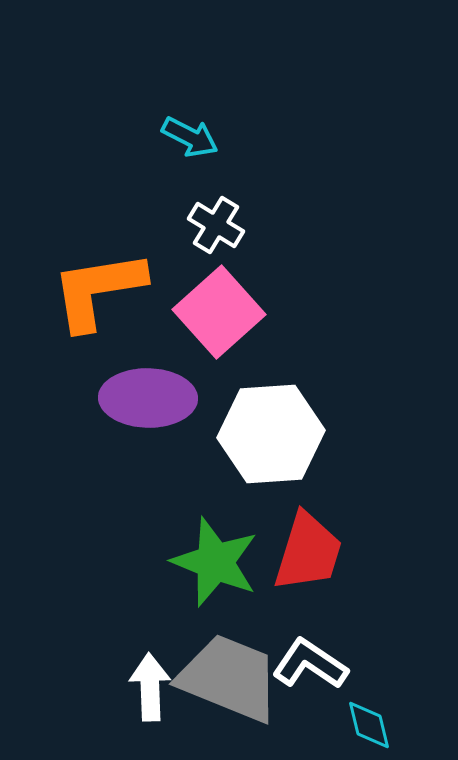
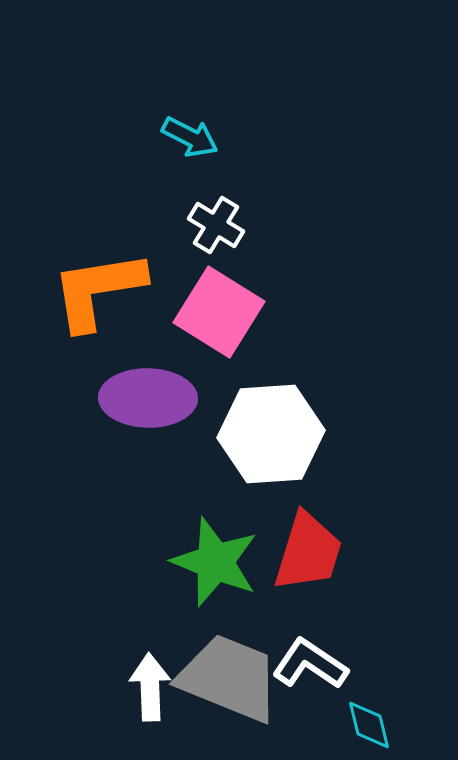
pink square: rotated 16 degrees counterclockwise
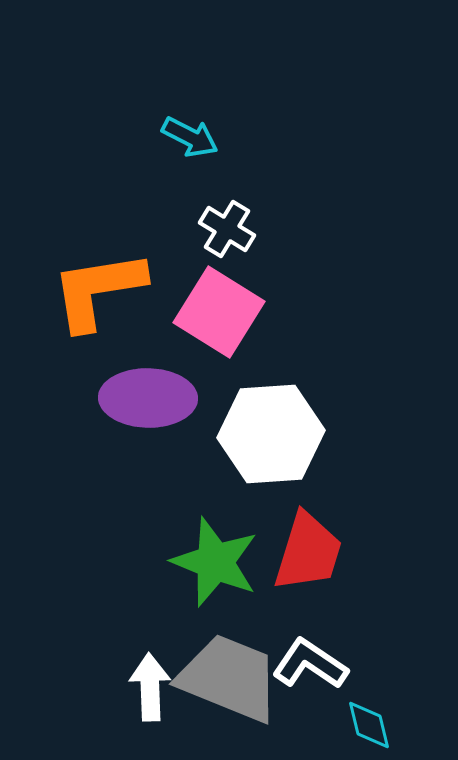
white cross: moved 11 px right, 4 px down
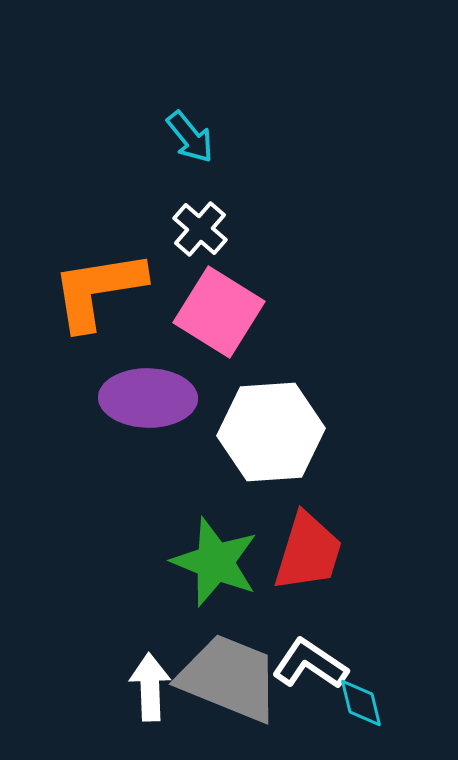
cyan arrow: rotated 24 degrees clockwise
white cross: moved 27 px left; rotated 10 degrees clockwise
white hexagon: moved 2 px up
cyan diamond: moved 8 px left, 22 px up
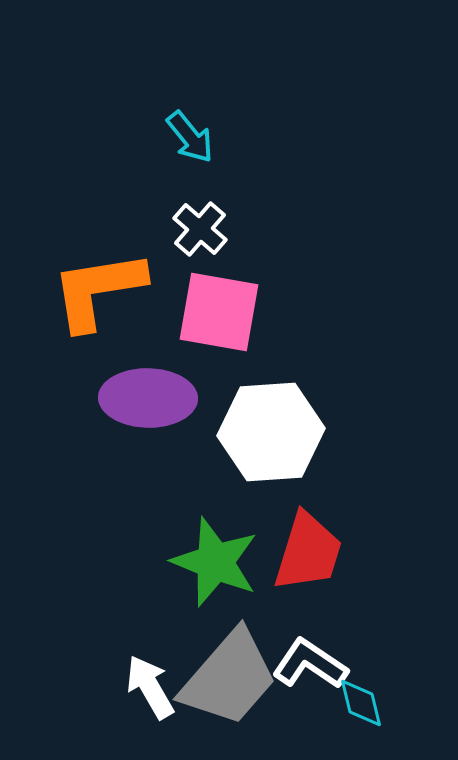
pink square: rotated 22 degrees counterclockwise
gray trapezoid: rotated 109 degrees clockwise
white arrow: rotated 28 degrees counterclockwise
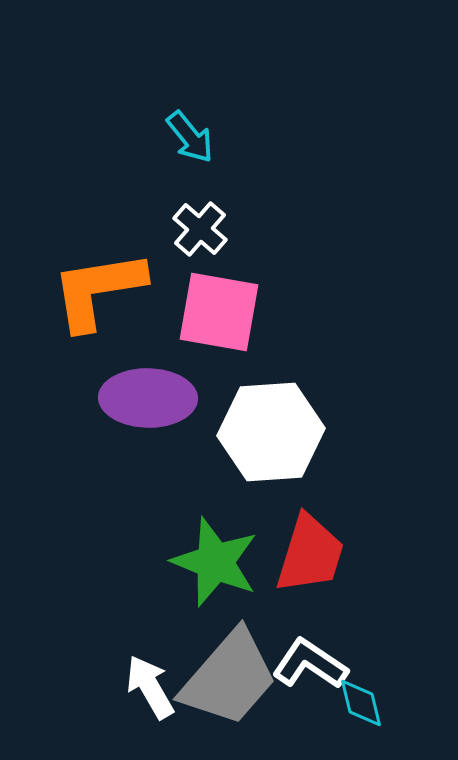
red trapezoid: moved 2 px right, 2 px down
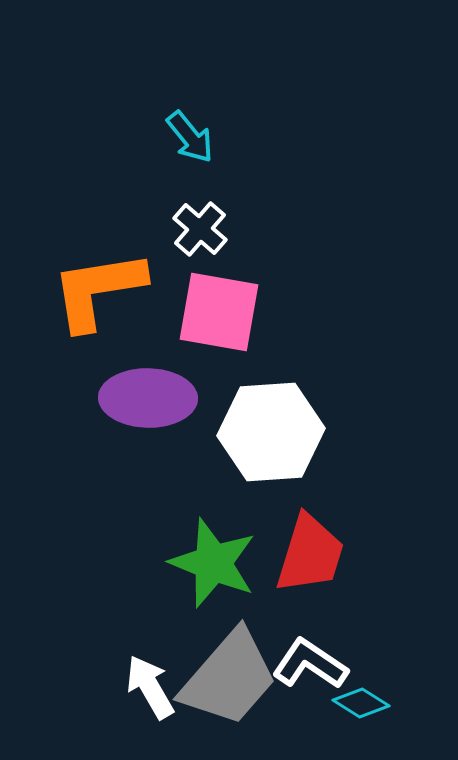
green star: moved 2 px left, 1 px down
cyan diamond: rotated 44 degrees counterclockwise
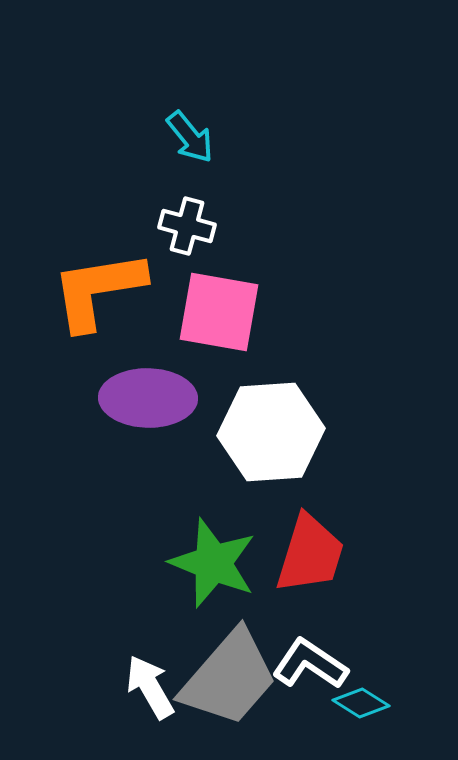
white cross: moved 13 px left, 3 px up; rotated 26 degrees counterclockwise
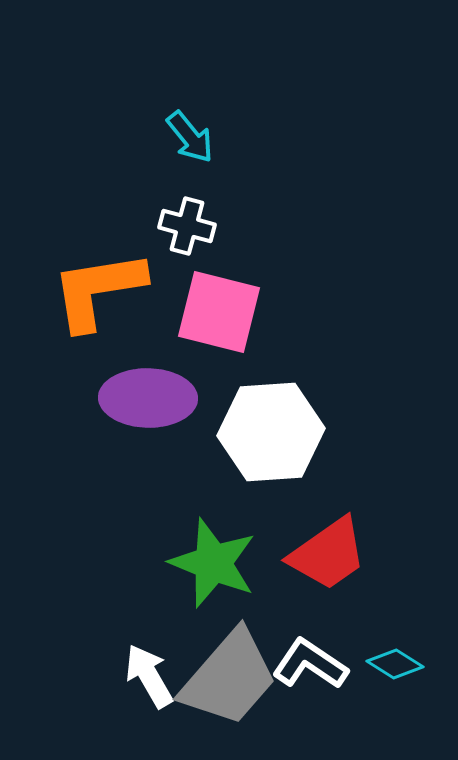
pink square: rotated 4 degrees clockwise
red trapezoid: moved 18 px right; rotated 38 degrees clockwise
white arrow: moved 1 px left, 11 px up
cyan diamond: moved 34 px right, 39 px up
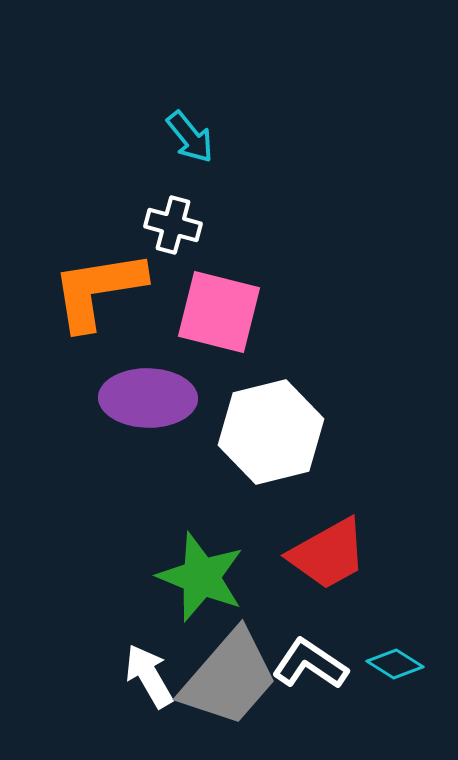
white cross: moved 14 px left, 1 px up
white hexagon: rotated 10 degrees counterclockwise
red trapezoid: rotated 6 degrees clockwise
green star: moved 12 px left, 14 px down
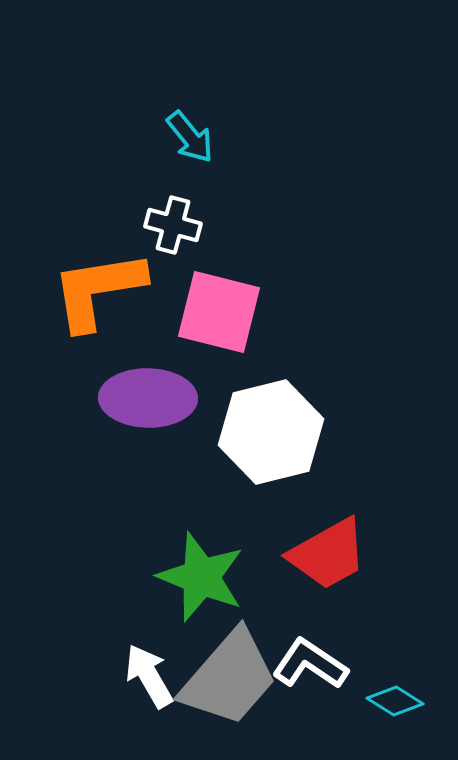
cyan diamond: moved 37 px down
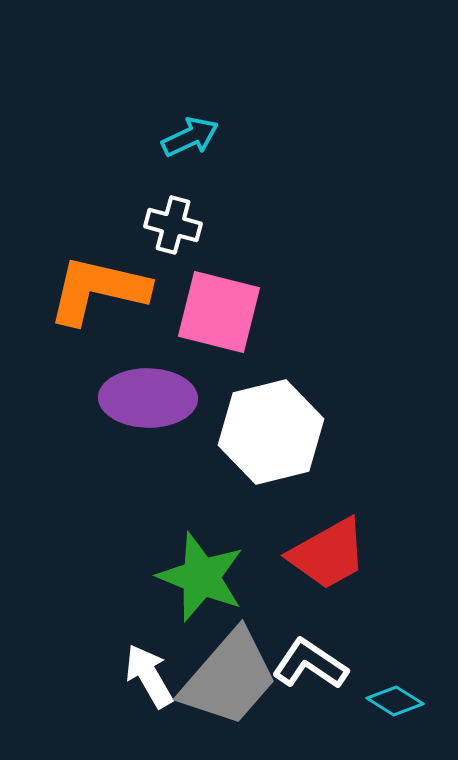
cyan arrow: rotated 76 degrees counterclockwise
orange L-shape: rotated 22 degrees clockwise
